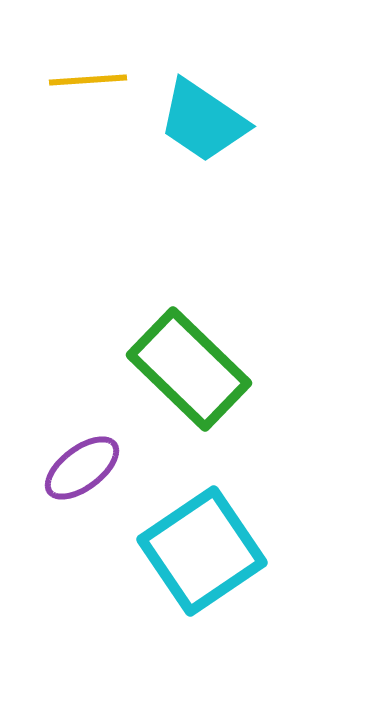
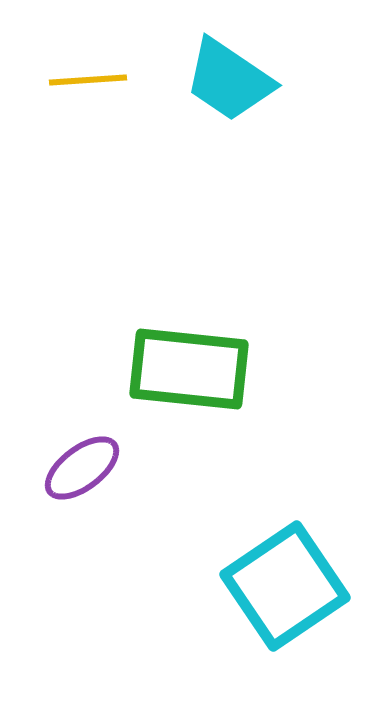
cyan trapezoid: moved 26 px right, 41 px up
green rectangle: rotated 38 degrees counterclockwise
cyan square: moved 83 px right, 35 px down
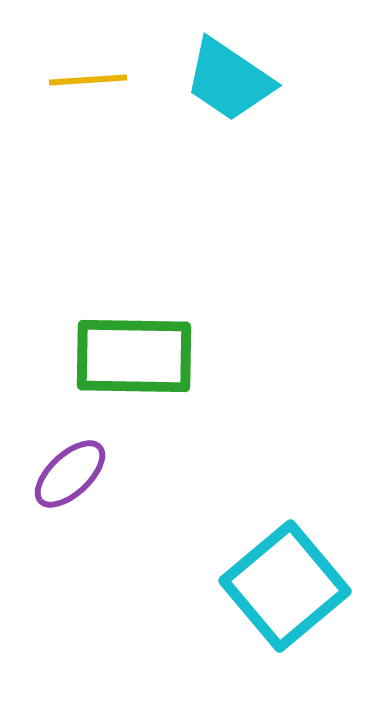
green rectangle: moved 55 px left, 13 px up; rotated 5 degrees counterclockwise
purple ellipse: moved 12 px left, 6 px down; rotated 6 degrees counterclockwise
cyan square: rotated 6 degrees counterclockwise
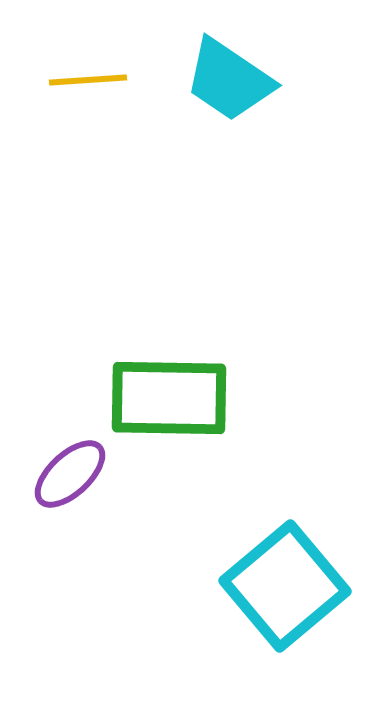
green rectangle: moved 35 px right, 42 px down
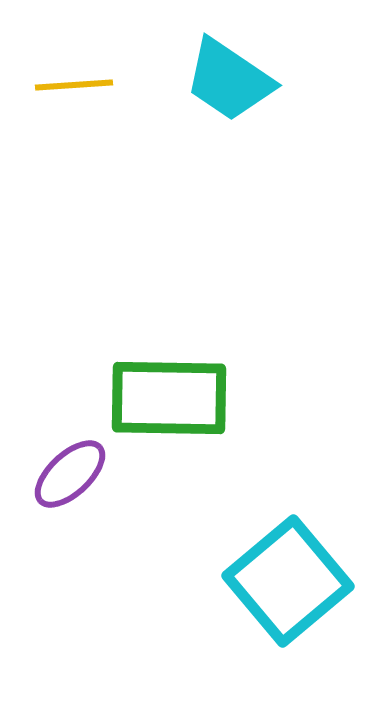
yellow line: moved 14 px left, 5 px down
cyan square: moved 3 px right, 5 px up
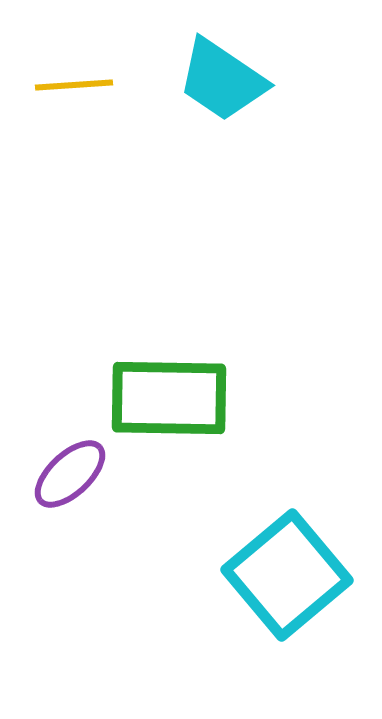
cyan trapezoid: moved 7 px left
cyan square: moved 1 px left, 6 px up
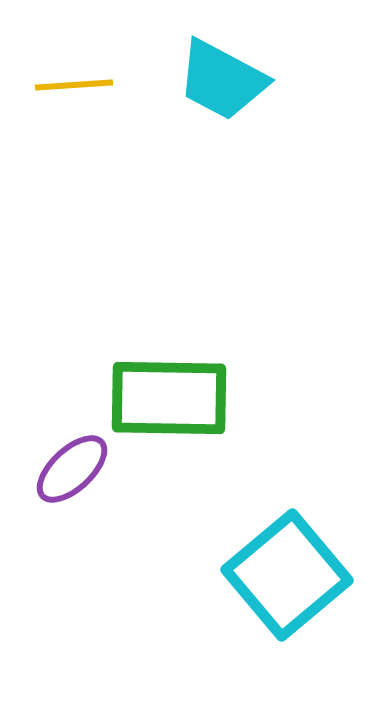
cyan trapezoid: rotated 6 degrees counterclockwise
purple ellipse: moved 2 px right, 5 px up
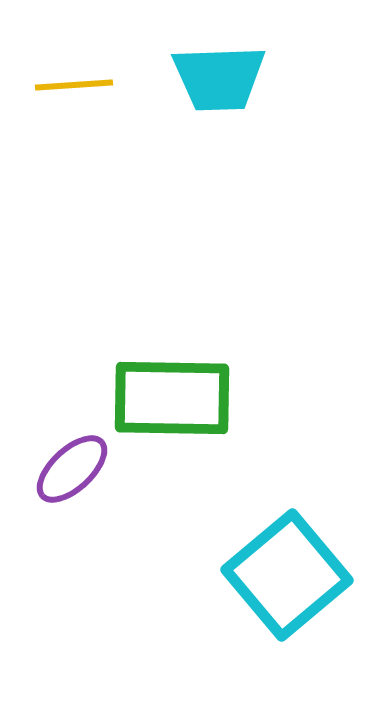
cyan trapezoid: moved 3 px left, 2 px up; rotated 30 degrees counterclockwise
green rectangle: moved 3 px right
